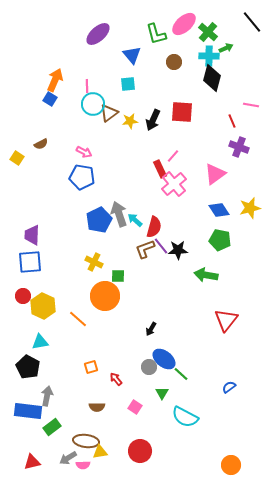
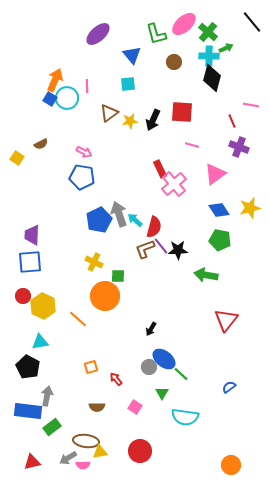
cyan circle at (93, 104): moved 26 px left, 6 px up
pink line at (173, 156): moved 19 px right, 11 px up; rotated 64 degrees clockwise
cyan semicircle at (185, 417): rotated 20 degrees counterclockwise
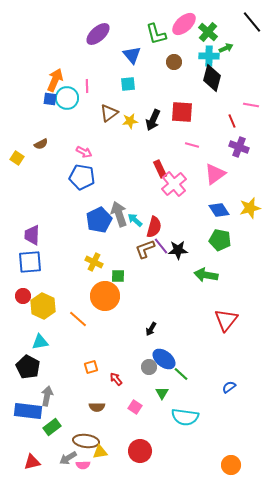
blue square at (50, 99): rotated 24 degrees counterclockwise
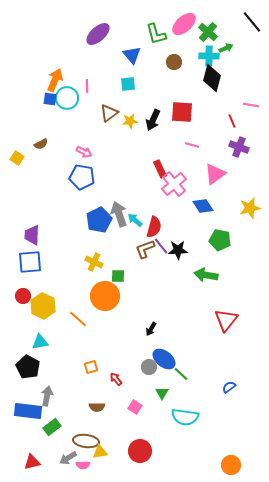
blue diamond at (219, 210): moved 16 px left, 4 px up
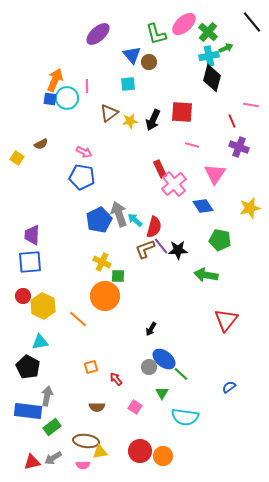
cyan cross at (209, 56): rotated 12 degrees counterclockwise
brown circle at (174, 62): moved 25 px left
pink triangle at (215, 174): rotated 20 degrees counterclockwise
yellow cross at (94, 262): moved 8 px right
gray arrow at (68, 458): moved 15 px left
orange circle at (231, 465): moved 68 px left, 9 px up
